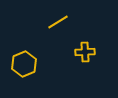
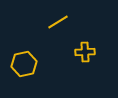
yellow hexagon: rotated 10 degrees clockwise
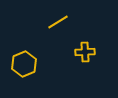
yellow hexagon: rotated 10 degrees counterclockwise
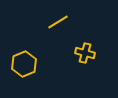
yellow cross: moved 1 px down; rotated 18 degrees clockwise
